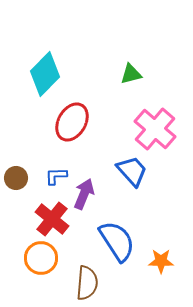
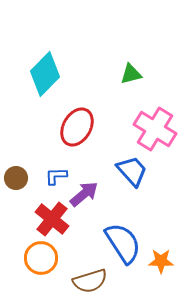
red ellipse: moved 5 px right, 5 px down
pink cross: rotated 9 degrees counterclockwise
purple arrow: rotated 28 degrees clockwise
blue semicircle: moved 6 px right, 2 px down
brown semicircle: moved 3 px right, 2 px up; rotated 68 degrees clockwise
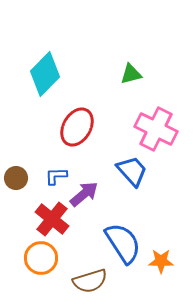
pink cross: moved 1 px right; rotated 6 degrees counterclockwise
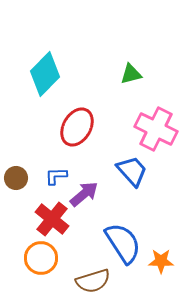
brown semicircle: moved 3 px right
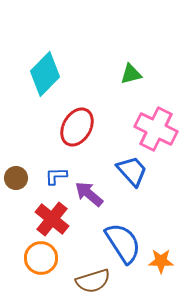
purple arrow: moved 5 px right; rotated 100 degrees counterclockwise
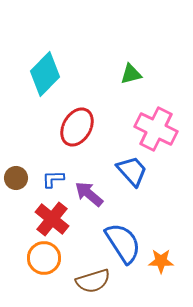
blue L-shape: moved 3 px left, 3 px down
orange circle: moved 3 px right
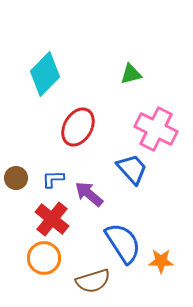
red ellipse: moved 1 px right
blue trapezoid: moved 2 px up
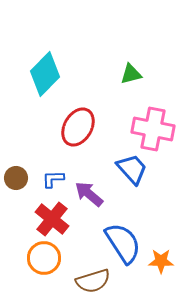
pink cross: moved 3 px left; rotated 15 degrees counterclockwise
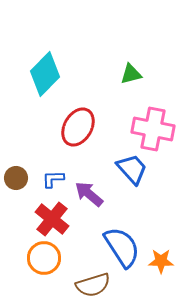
blue semicircle: moved 1 px left, 4 px down
brown semicircle: moved 4 px down
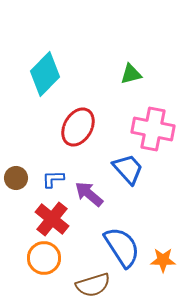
blue trapezoid: moved 4 px left
orange star: moved 2 px right, 1 px up
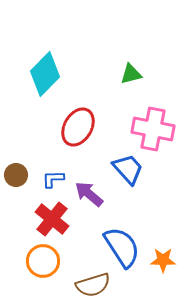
brown circle: moved 3 px up
orange circle: moved 1 px left, 3 px down
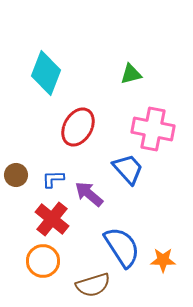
cyan diamond: moved 1 px right, 1 px up; rotated 24 degrees counterclockwise
